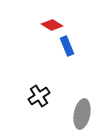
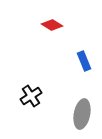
blue rectangle: moved 17 px right, 15 px down
black cross: moved 8 px left
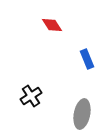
red diamond: rotated 25 degrees clockwise
blue rectangle: moved 3 px right, 2 px up
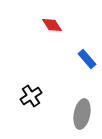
blue rectangle: rotated 18 degrees counterclockwise
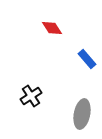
red diamond: moved 3 px down
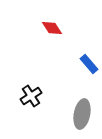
blue rectangle: moved 2 px right, 5 px down
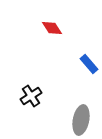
gray ellipse: moved 1 px left, 6 px down
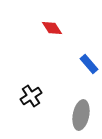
gray ellipse: moved 5 px up
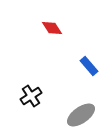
blue rectangle: moved 2 px down
gray ellipse: rotated 44 degrees clockwise
